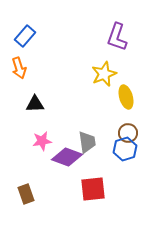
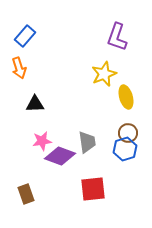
purple diamond: moved 7 px left, 1 px up
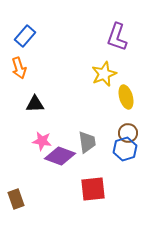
pink star: rotated 18 degrees clockwise
brown rectangle: moved 10 px left, 5 px down
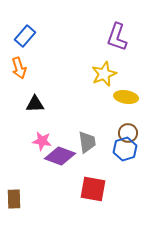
yellow ellipse: rotated 65 degrees counterclockwise
red square: rotated 16 degrees clockwise
brown rectangle: moved 2 px left; rotated 18 degrees clockwise
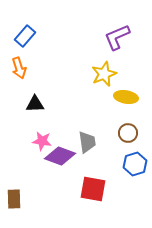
purple L-shape: rotated 48 degrees clockwise
blue hexagon: moved 10 px right, 15 px down
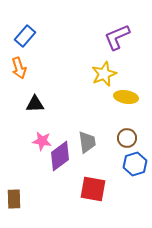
brown circle: moved 1 px left, 5 px down
purple diamond: rotated 56 degrees counterclockwise
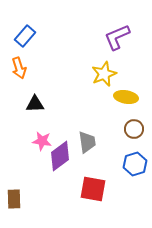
brown circle: moved 7 px right, 9 px up
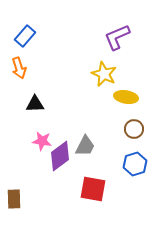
yellow star: rotated 25 degrees counterclockwise
gray trapezoid: moved 2 px left, 4 px down; rotated 35 degrees clockwise
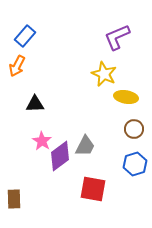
orange arrow: moved 2 px left, 2 px up; rotated 45 degrees clockwise
pink star: rotated 24 degrees clockwise
